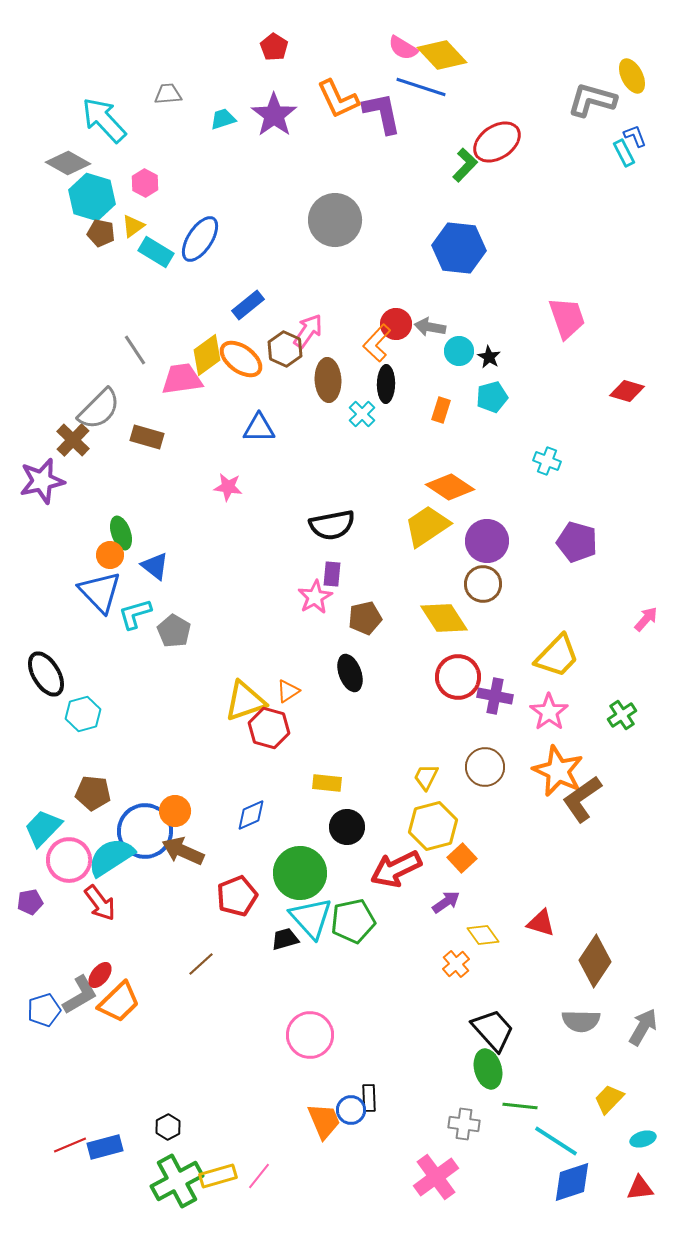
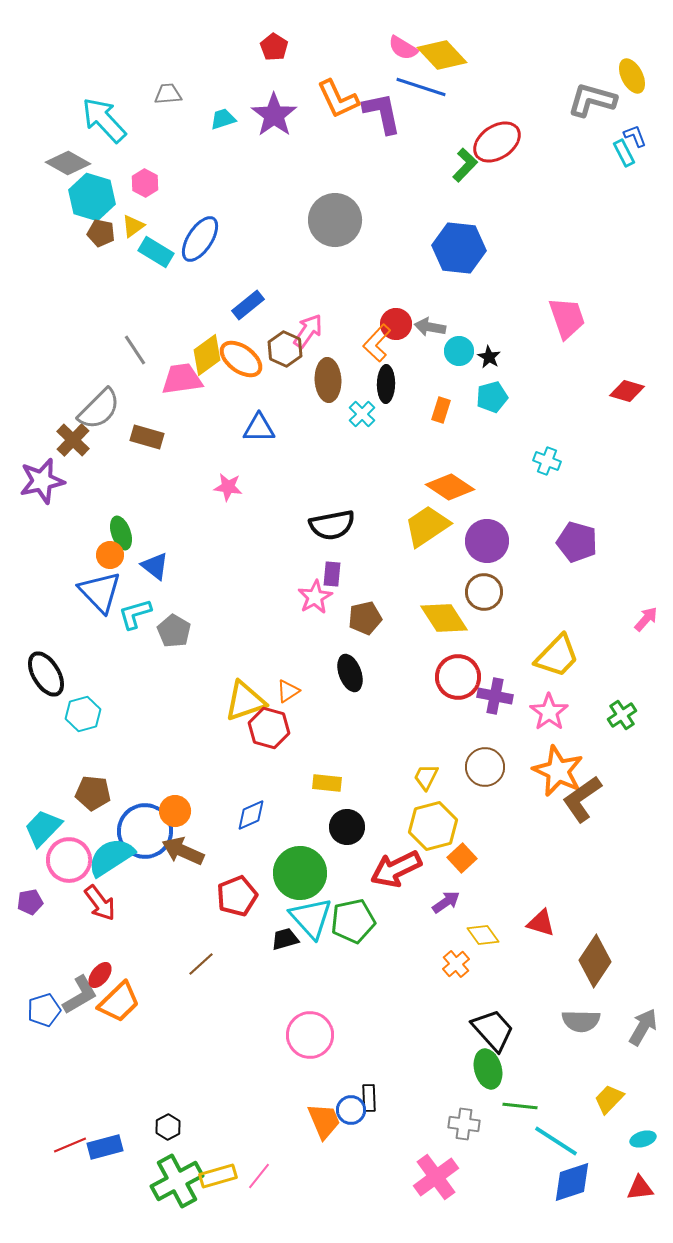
brown circle at (483, 584): moved 1 px right, 8 px down
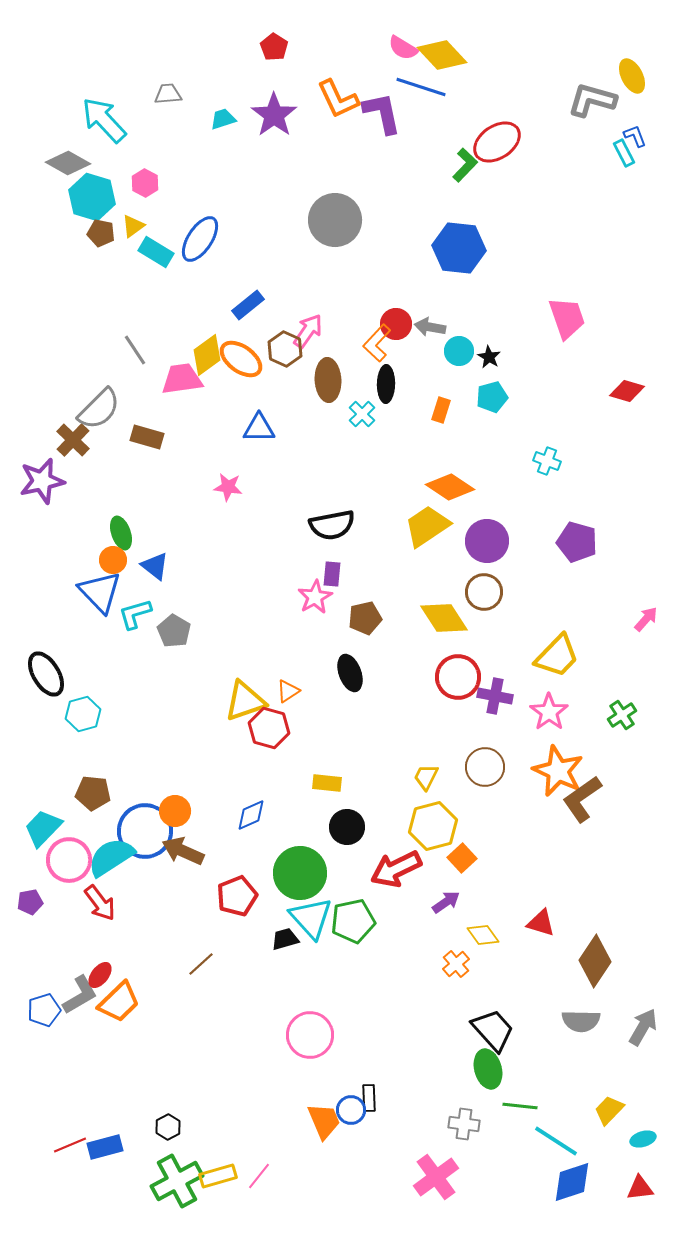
orange circle at (110, 555): moved 3 px right, 5 px down
yellow trapezoid at (609, 1099): moved 11 px down
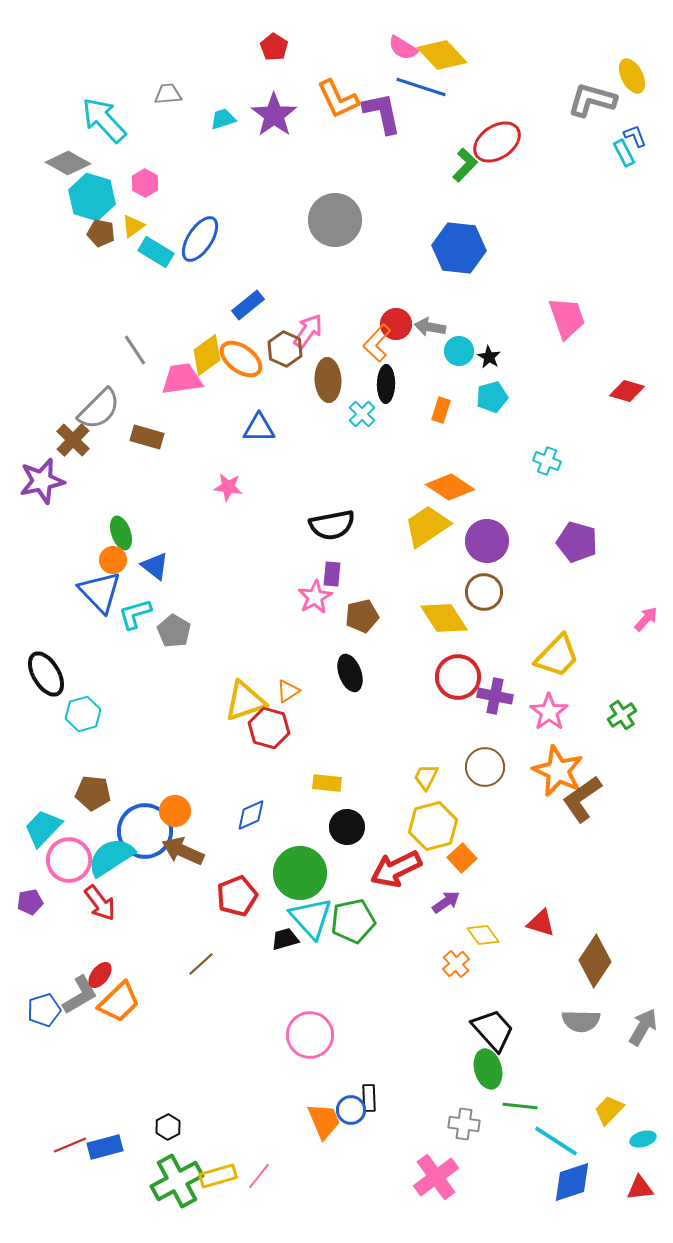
brown pentagon at (365, 618): moved 3 px left, 2 px up
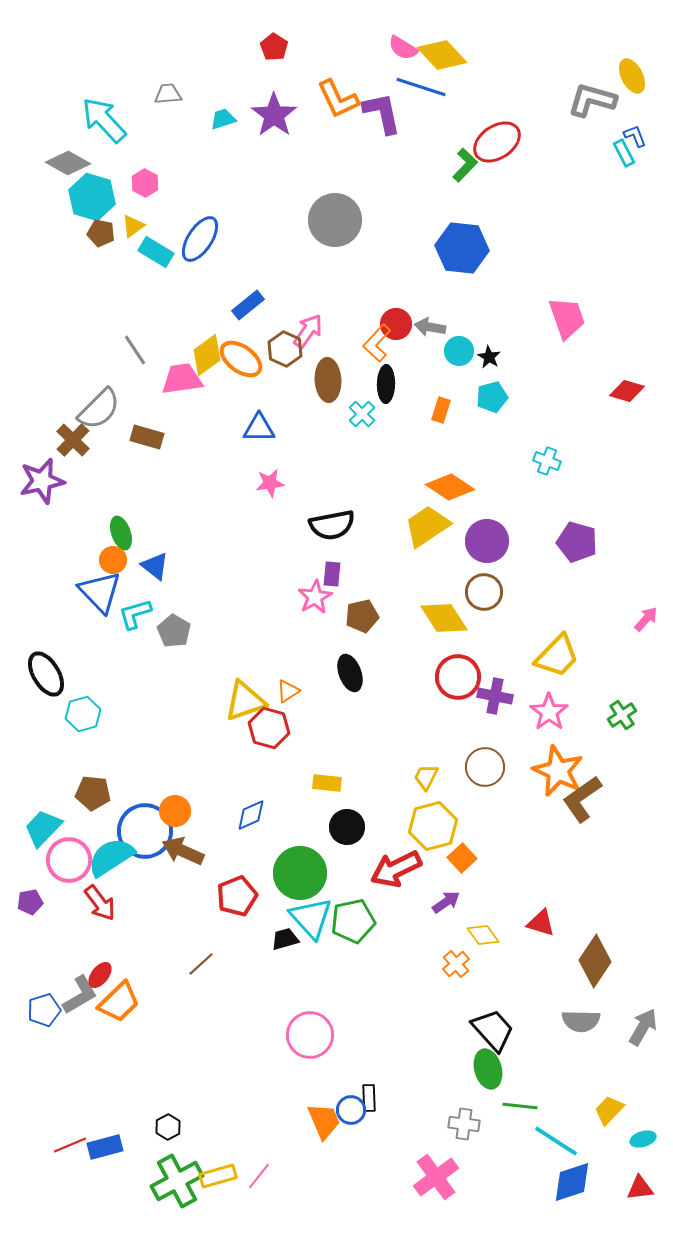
blue hexagon at (459, 248): moved 3 px right
pink star at (228, 487): moved 42 px right, 4 px up; rotated 16 degrees counterclockwise
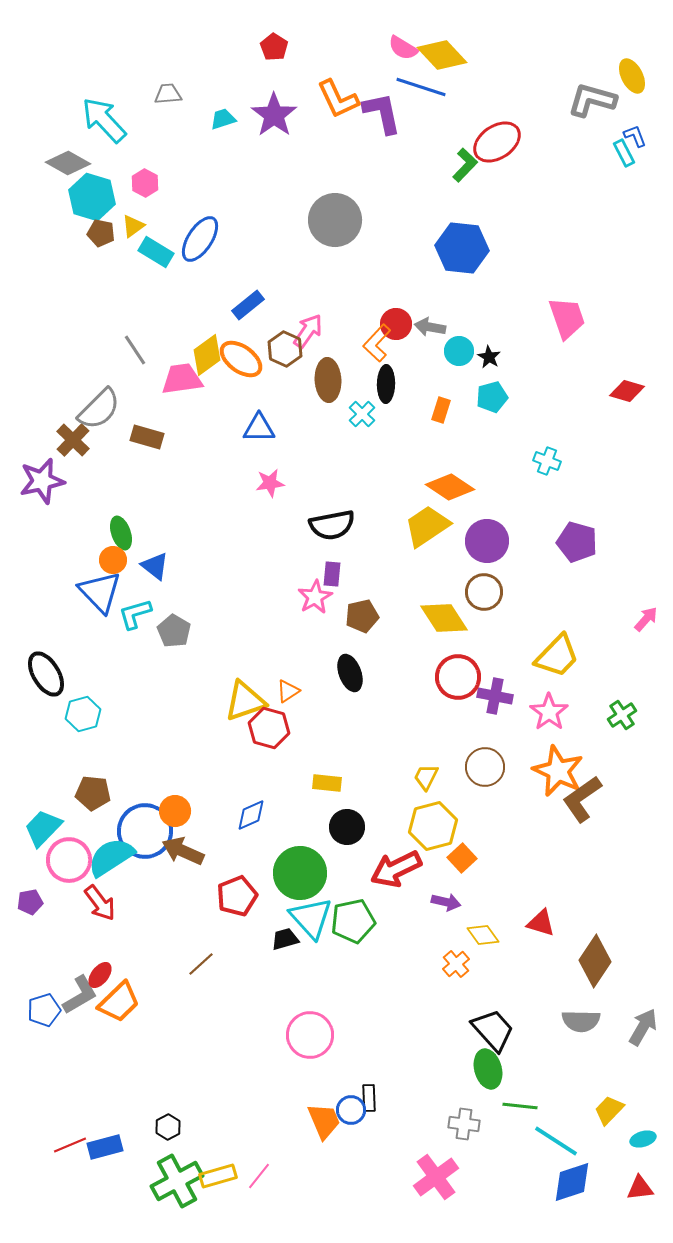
purple arrow at (446, 902): rotated 48 degrees clockwise
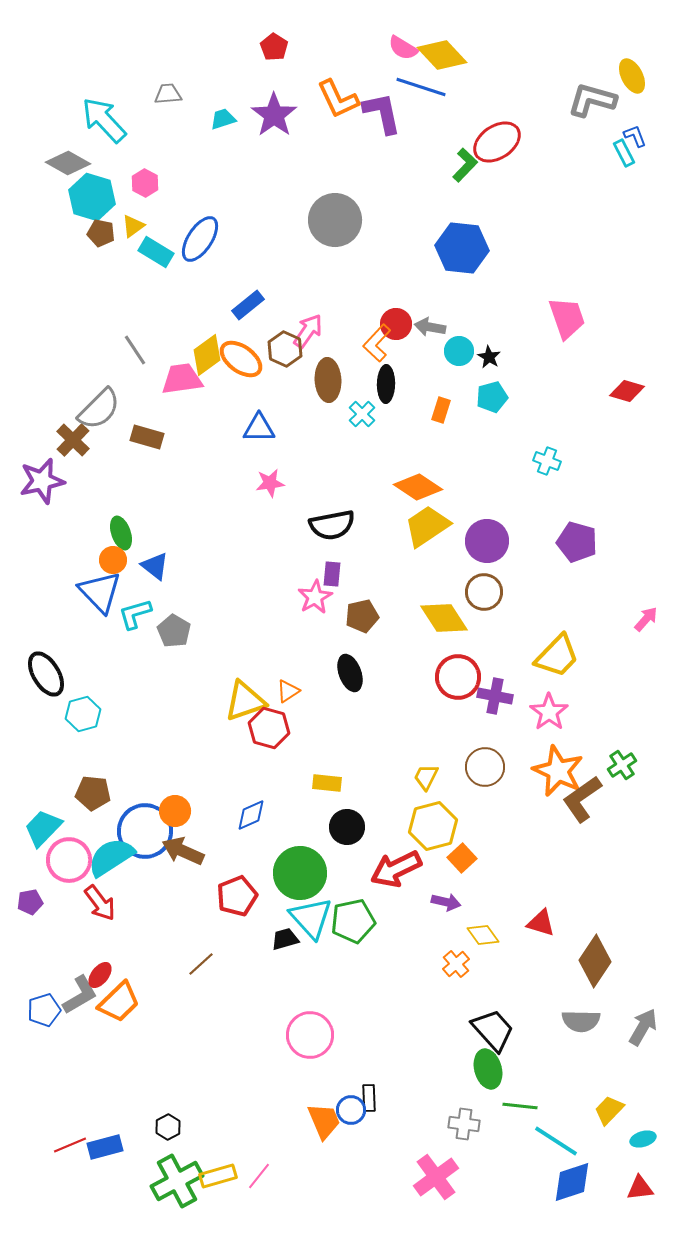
orange diamond at (450, 487): moved 32 px left
green cross at (622, 715): moved 50 px down
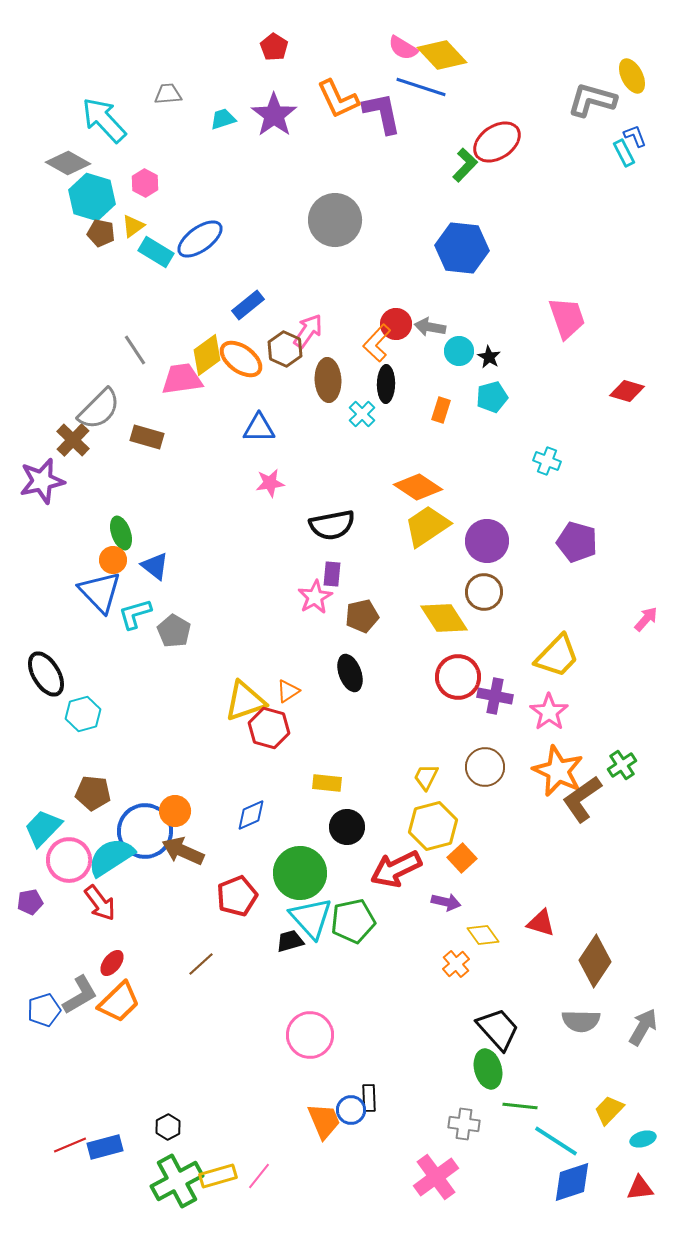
blue ellipse at (200, 239): rotated 21 degrees clockwise
black trapezoid at (285, 939): moved 5 px right, 2 px down
red ellipse at (100, 975): moved 12 px right, 12 px up
black trapezoid at (493, 1030): moved 5 px right, 1 px up
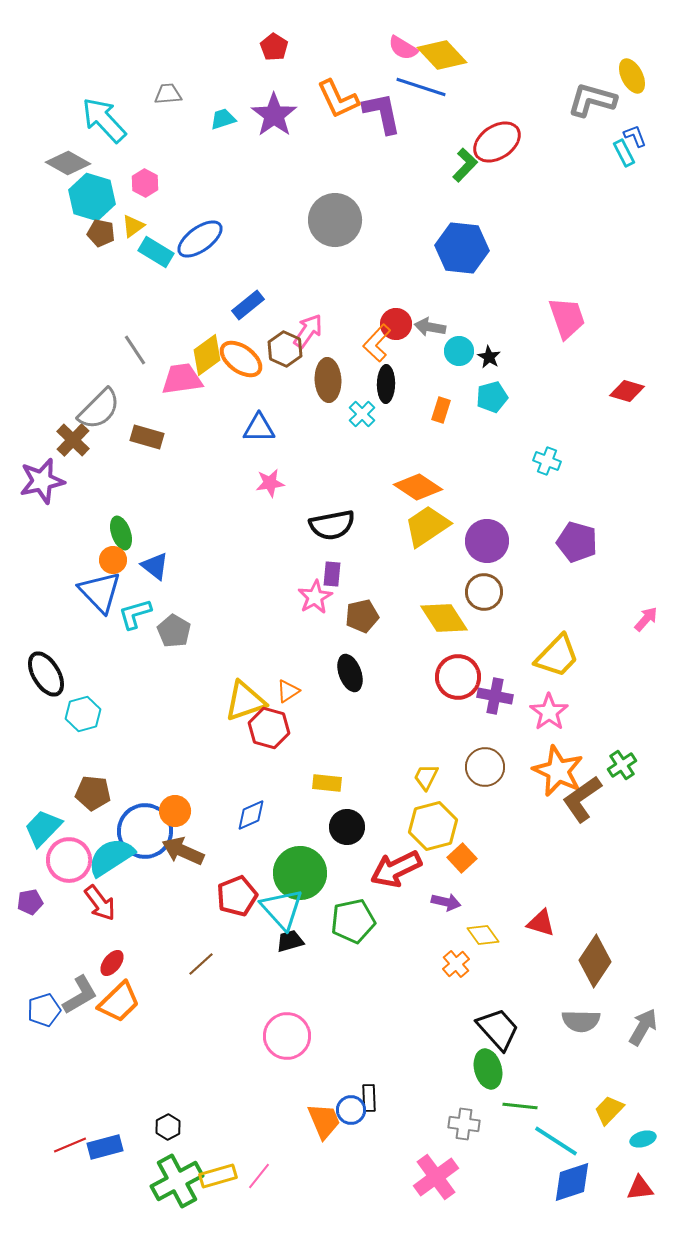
cyan triangle at (311, 918): moved 29 px left, 9 px up
pink circle at (310, 1035): moved 23 px left, 1 px down
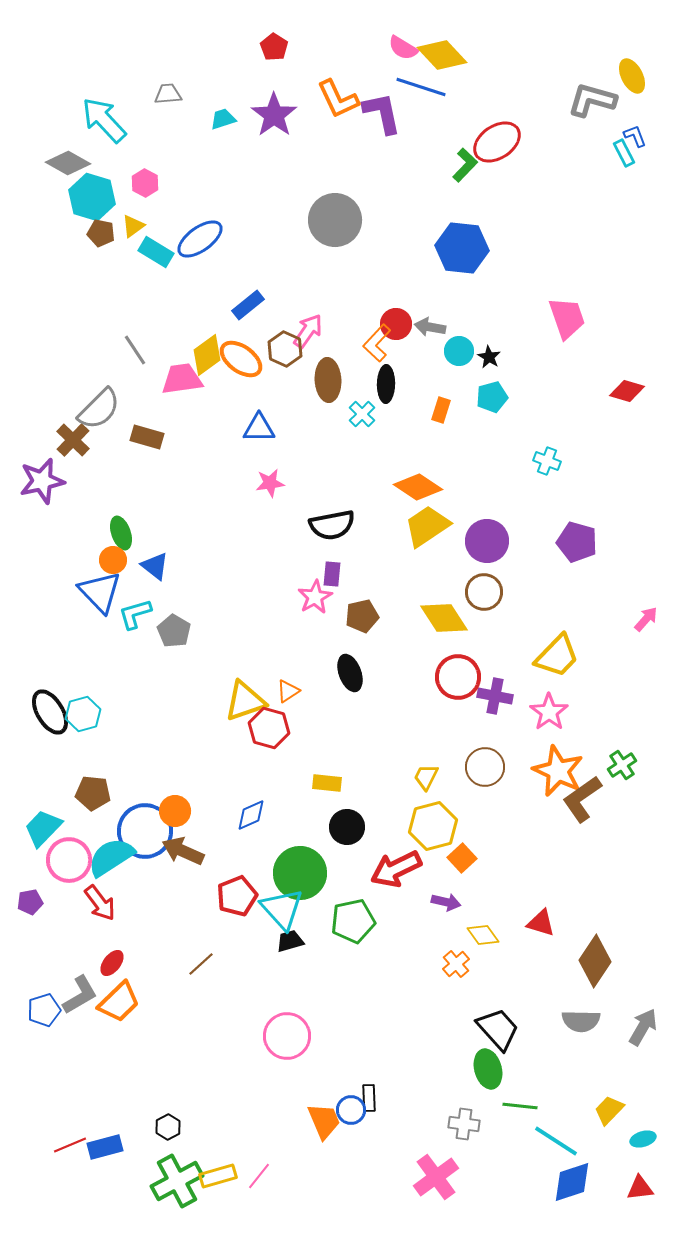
black ellipse at (46, 674): moved 4 px right, 38 px down
